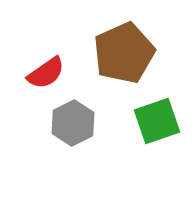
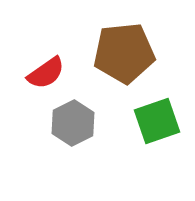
brown pentagon: rotated 18 degrees clockwise
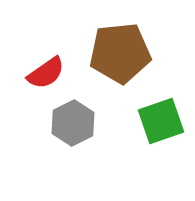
brown pentagon: moved 4 px left
green square: moved 4 px right
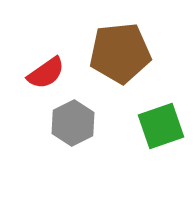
green square: moved 5 px down
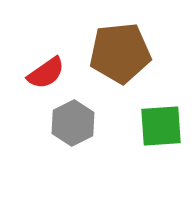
green square: rotated 15 degrees clockwise
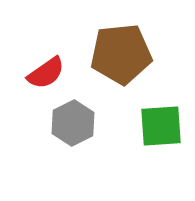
brown pentagon: moved 1 px right, 1 px down
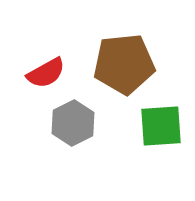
brown pentagon: moved 3 px right, 10 px down
red semicircle: rotated 6 degrees clockwise
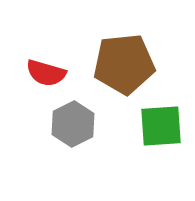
red semicircle: rotated 45 degrees clockwise
gray hexagon: moved 1 px down
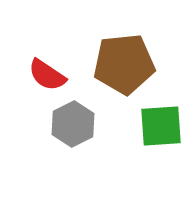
red semicircle: moved 1 px right, 2 px down; rotated 18 degrees clockwise
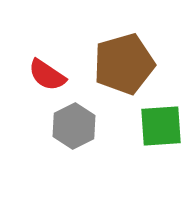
brown pentagon: rotated 10 degrees counterclockwise
gray hexagon: moved 1 px right, 2 px down
